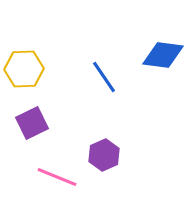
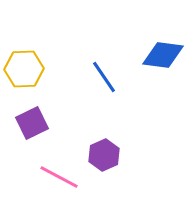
pink line: moved 2 px right; rotated 6 degrees clockwise
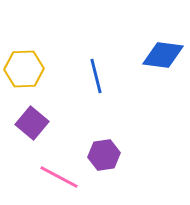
blue line: moved 8 px left, 1 px up; rotated 20 degrees clockwise
purple square: rotated 24 degrees counterclockwise
purple hexagon: rotated 16 degrees clockwise
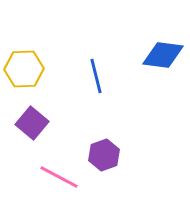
purple hexagon: rotated 12 degrees counterclockwise
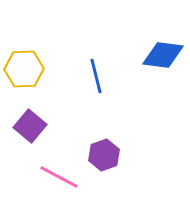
purple square: moved 2 px left, 3 px down
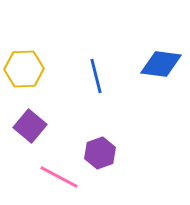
blue diamond: moved 2 px left, 9 px down
purple hexagon: moved 4 px left, 2 px up
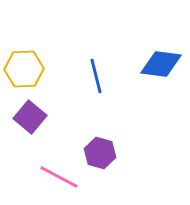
purple square: moved 9 px up
purple hexagon: rotated 24 degrees counterclockwise
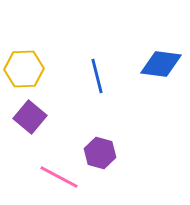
blue line: moved 1 px right
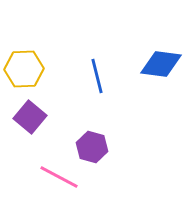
purple hexagon: moved 8 px left, 6 px up
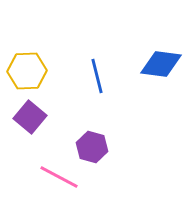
yellow hexagon: moved 3 px right, 2 px down
